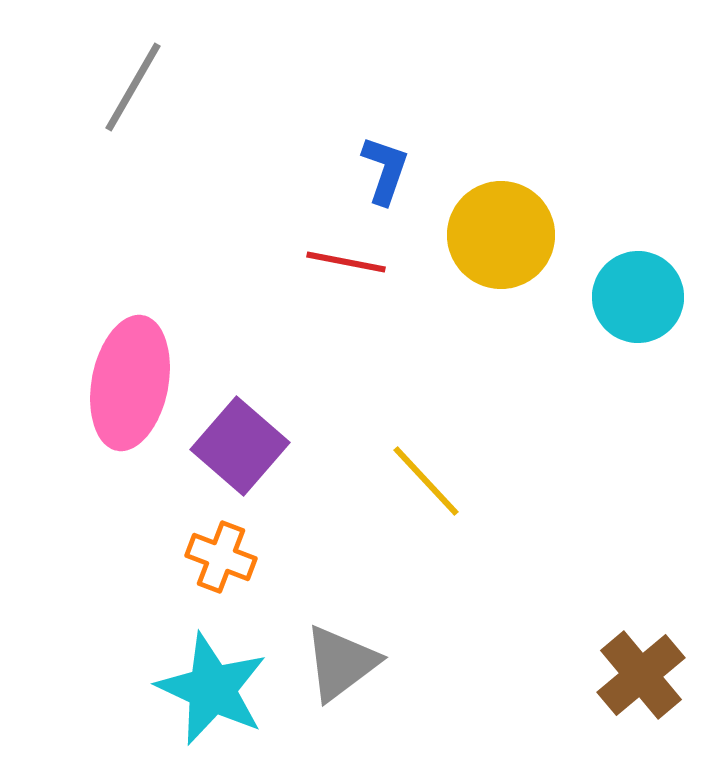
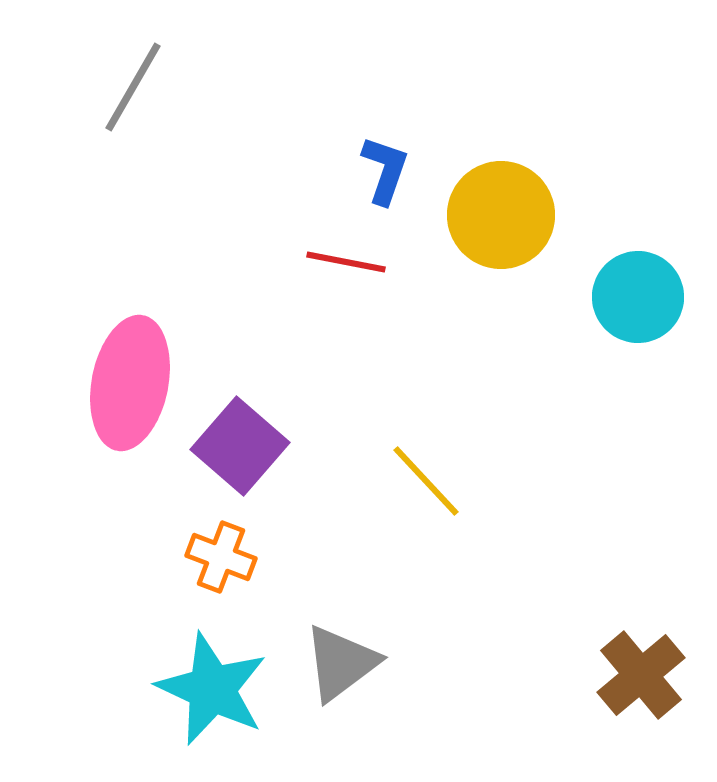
yellow circle: moved 20 px up
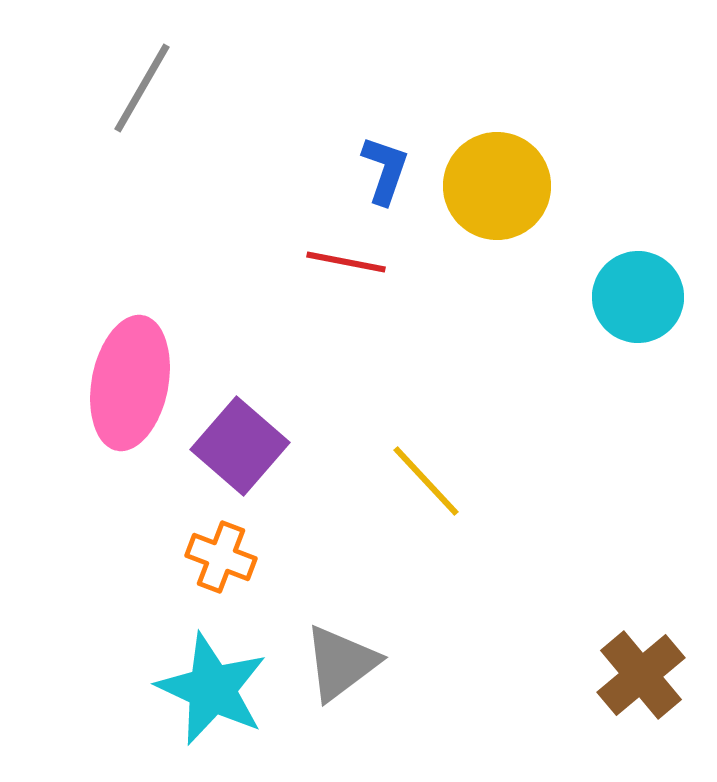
gray line: moved 9 px right, 1 px down
yellow circle: moved 4 px left, 29 px up
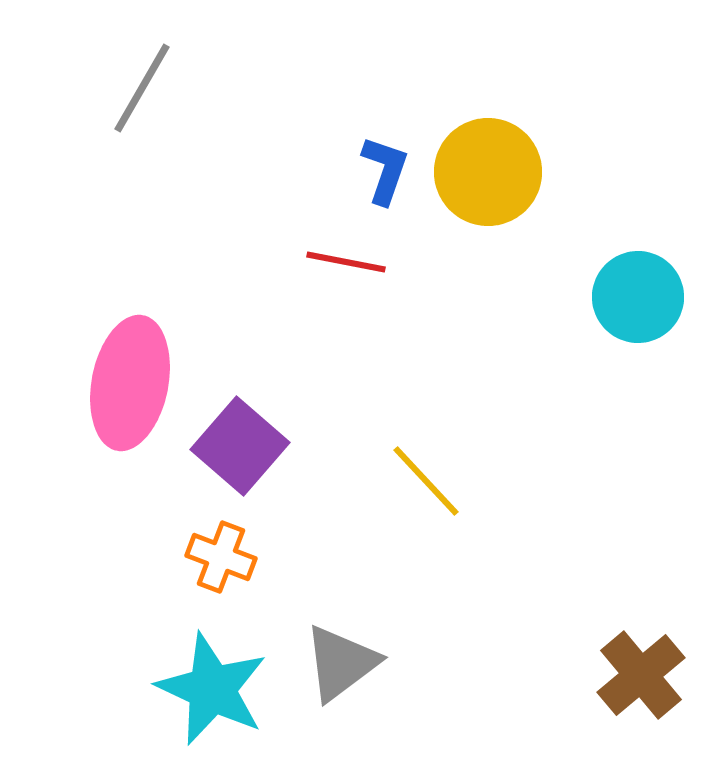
yellow circle: moved 9 px left, 14 px up
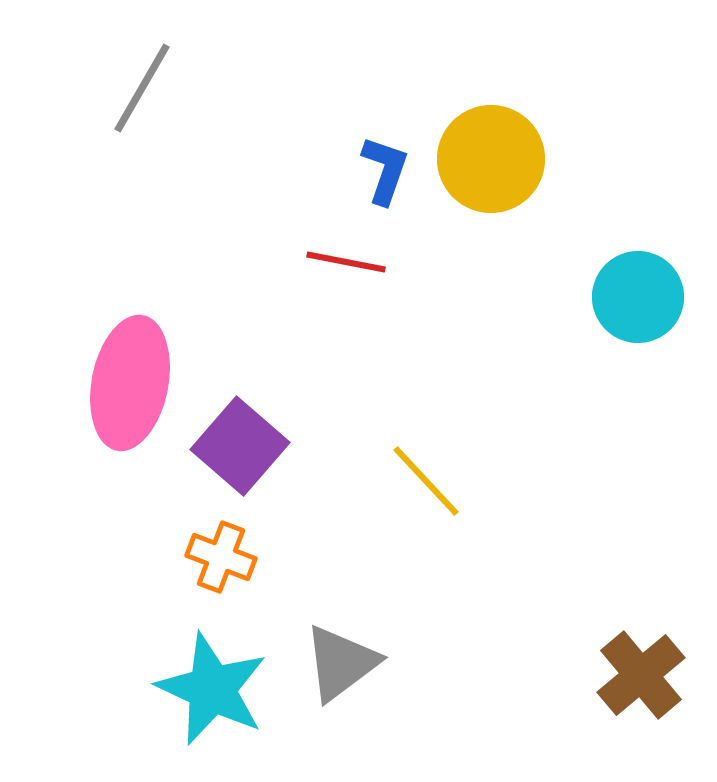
yellow circle: moved 3 px right, 13 px up
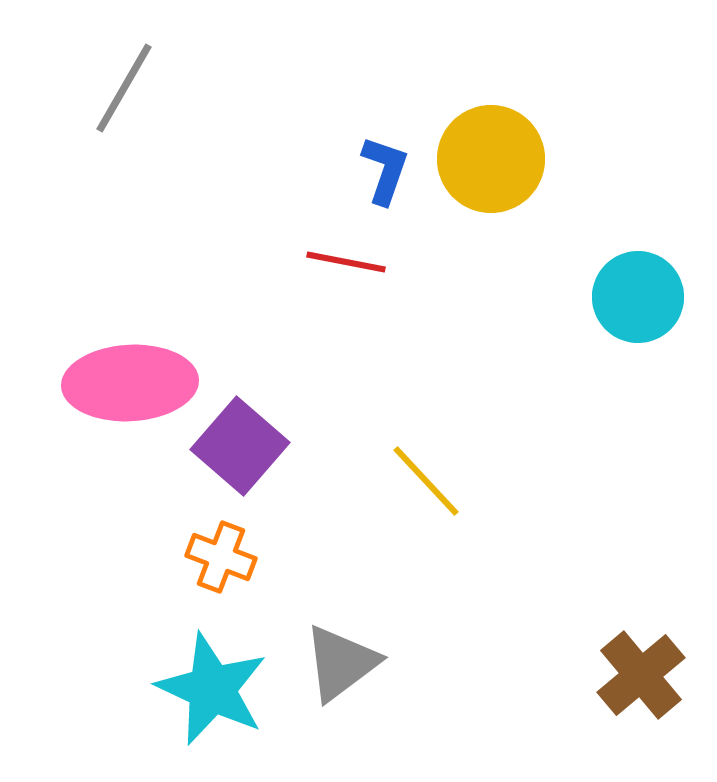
gray line: moved 18 px left
pink ellipse: rotated 76 degrees clockwise
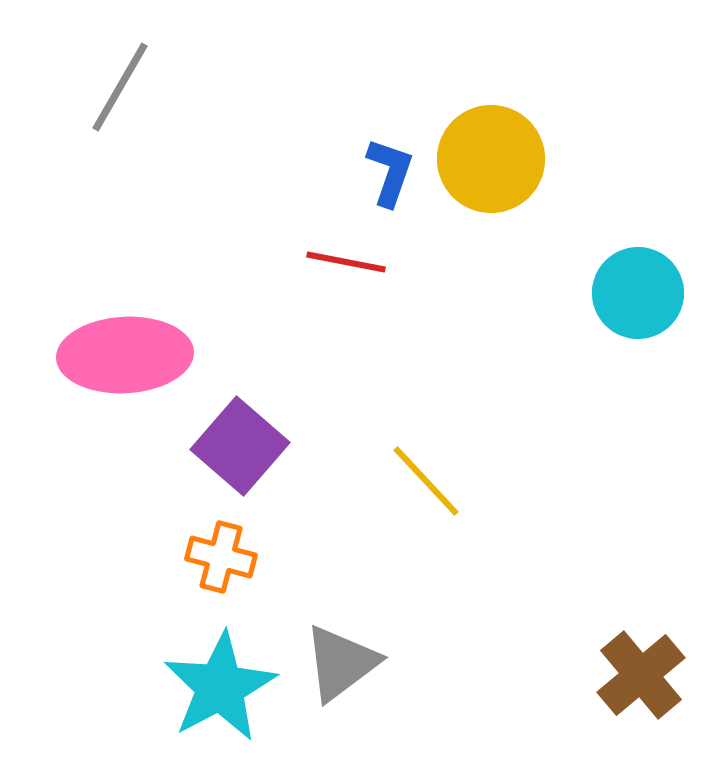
gray line: moved 4 px left, 1 px up
blue L-shape: moved 5 px right, 2 px down
cyan circle: moved 4 px up
pink ellipse: moved 5 px left, 28 px up
orange cross: rotated 6 degrees counterclockwise
cyan star: moved 8 px right, 2 px up; rotated 19 degrees clockwise
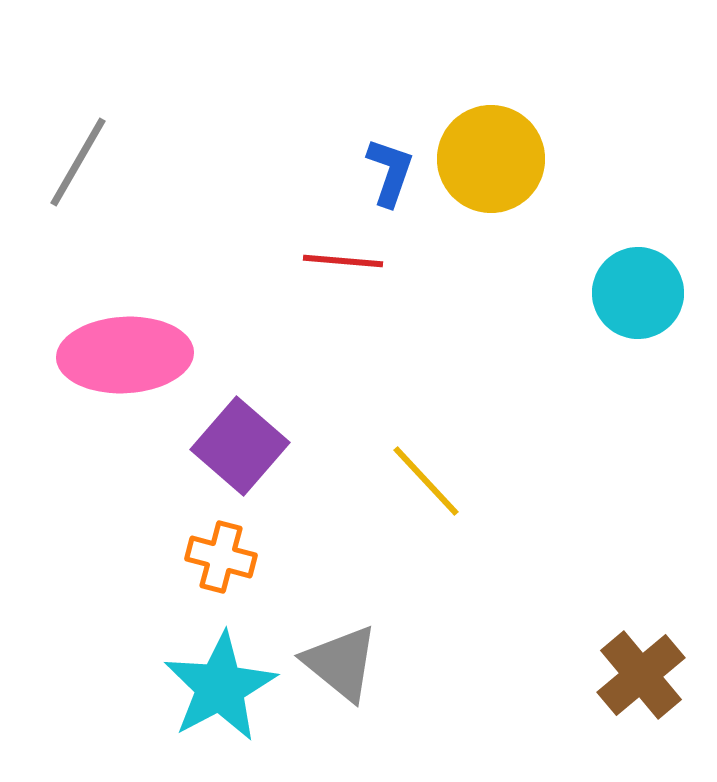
gray line: moved 42 px left, 75 px down
red line: moved 3 px left, 1 px up; rotated 6 degrees counterclockwise
gray triangle: rotated 44 degrees counterclockwise
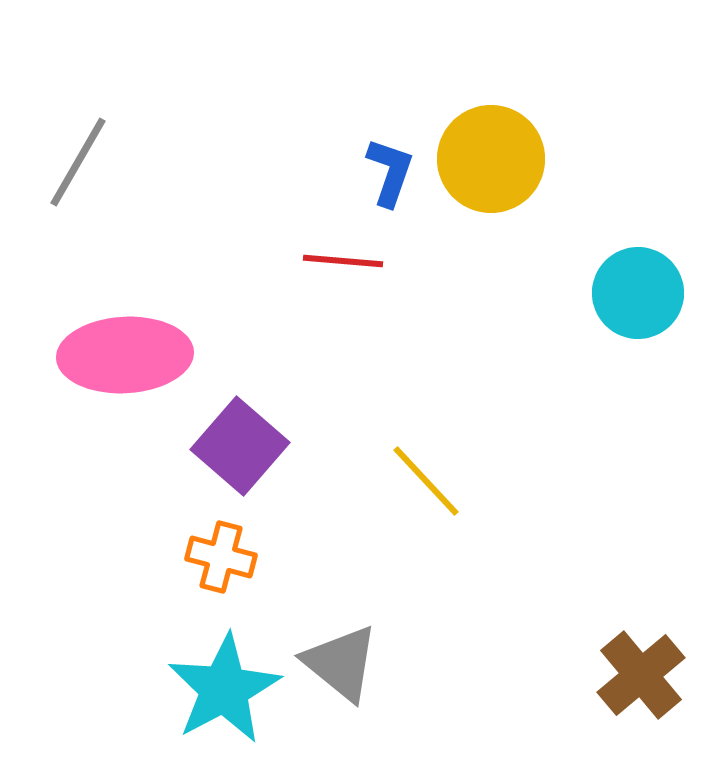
cyan star: moved 4 px right, 2 px down
